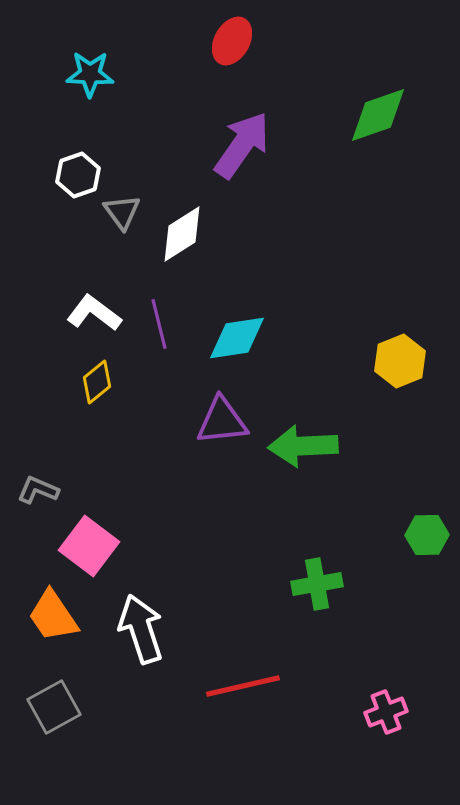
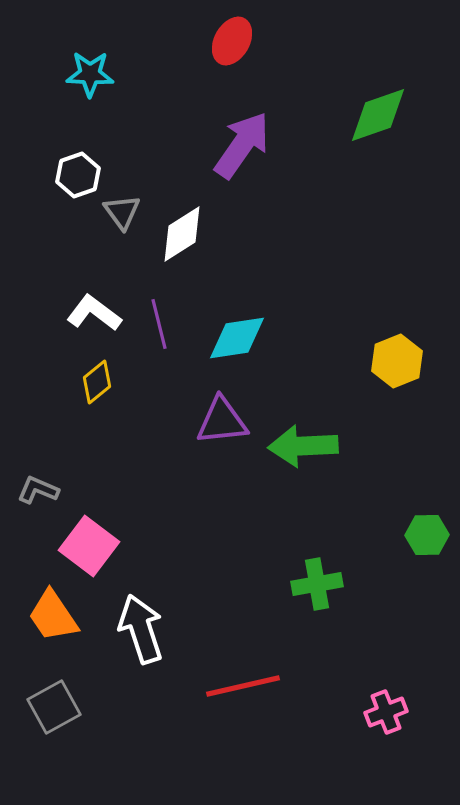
yellow hexagon: moved 3 px left
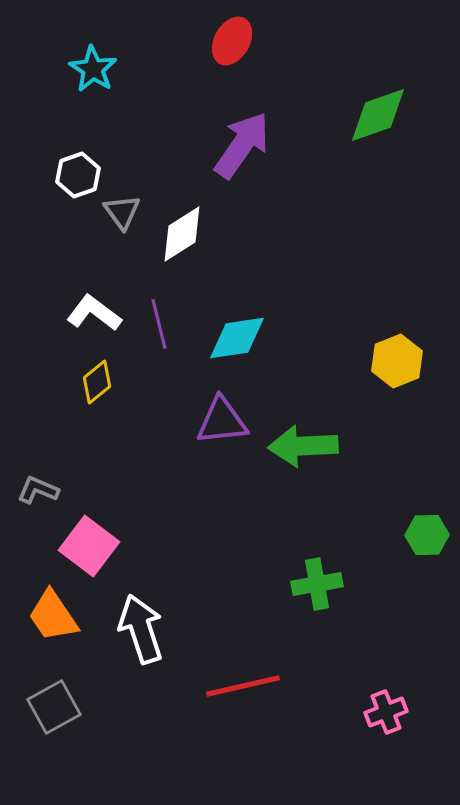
cyan star: moved 3 px right, 5 px up; rotated 30 degrees clockwise
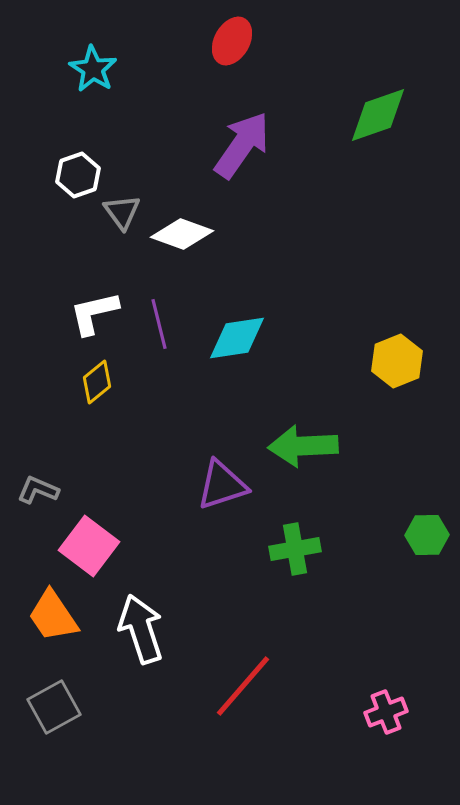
white diamond: rotated 52 degrees clockwise
white L-shape: rotated 50 degrees counterclockwise
purple triangle: moved 64 px down; rotated 12 degrees counterclockwise
green cross: moved 22 px left, 35 px up
red line: rotated 36 degrees counterclockwise
